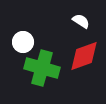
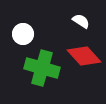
white circle: moved 8 px up
red diamond: rotated 68 degrees clockwise
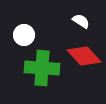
white circle: moved 1 px right, 1 px down
green cross: rotated 12 degrees counterclockwise
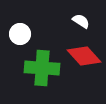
white circle: moved 4 px left, 1 px up
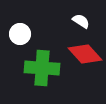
red diamond: moved 1 px right, 2 px up
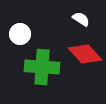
white semicircle: moved 2 px up
green cross: moved 1 px up
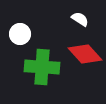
white semicircle: moved 1 px left
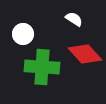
white semicircle: moved 6 px left
white circle: moved 3 px right
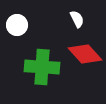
white semicircle: moved 3 px right; rotated 30 degrees clockwise
white circle: moved 6 px left, 9 px up
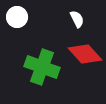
white circle: moved 8 px up
green cross: rotated 16 degrees clockwise
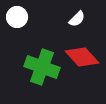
white semicircle: rotated 72 degrees clockwise
red diamond: moved 3 px left, 3 px down
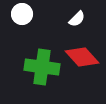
white circle: moved 5 px right, 3 px up
green cross: rotated 12 degrees counterclockwise
